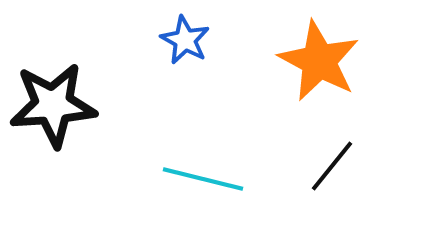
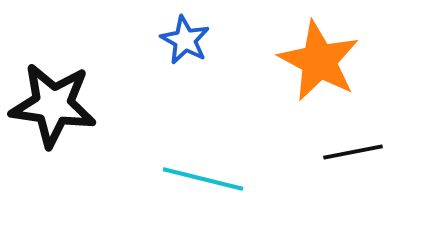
black star: rotated 12 degrees clockwise
black line: moved 21 px right, 14 px up; rotated 40 degrees clockwise
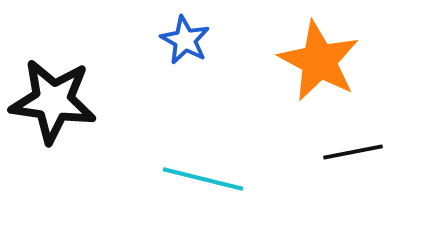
black star: moved 4 px up
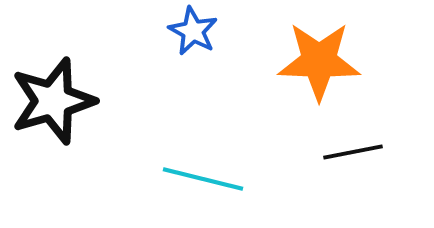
blue star: moved 8 px right, 9 px up
orange star: rotated 26 degrees counterclockwise
black star: rotated 24 degrees counterclockwise
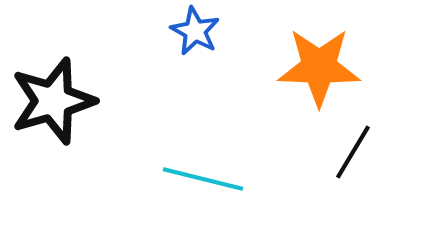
blue star: moved 2 px right
orange star: moved 6 px down
black line: rotated 48 degrees counterclockwise
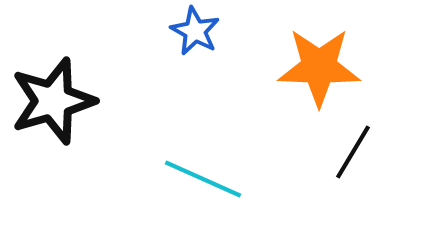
cyan line: rotated 10 degrees clockwise
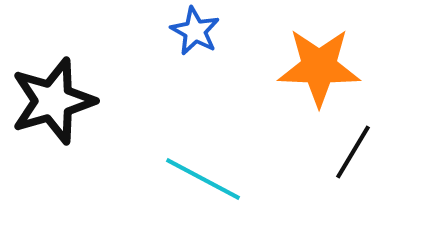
cyan line: rotated 4 degrees clockwise
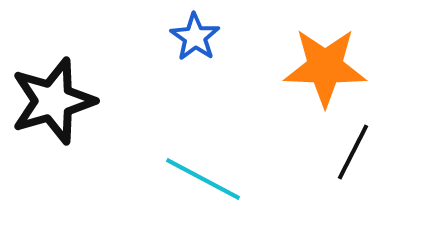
blue star: moved 6 px down; rotated 6 degrees clockwise
orange star: moved 6 px right
black line: rotated 4 degrees counterclockwise
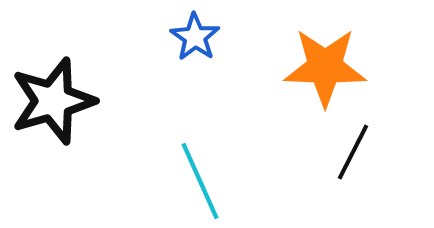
cyan line: moved 3 px left, 2 px down; rotated 38 degrees clockwise
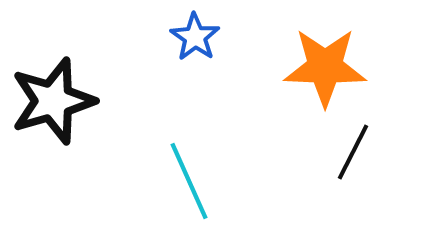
cyan line: moved 11 px left
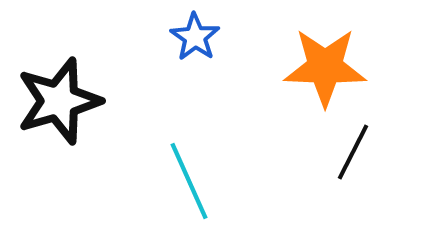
black star: moved 6 px right
